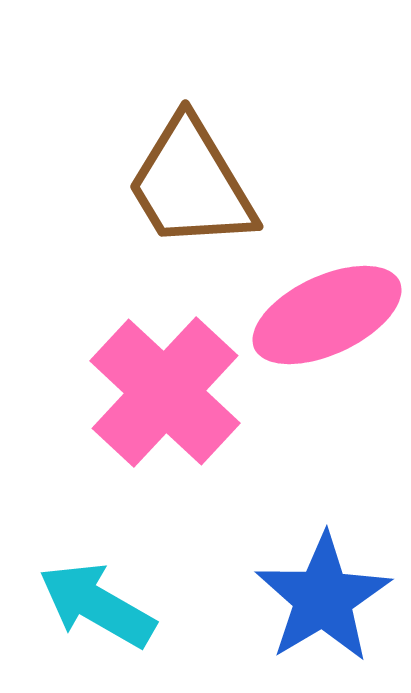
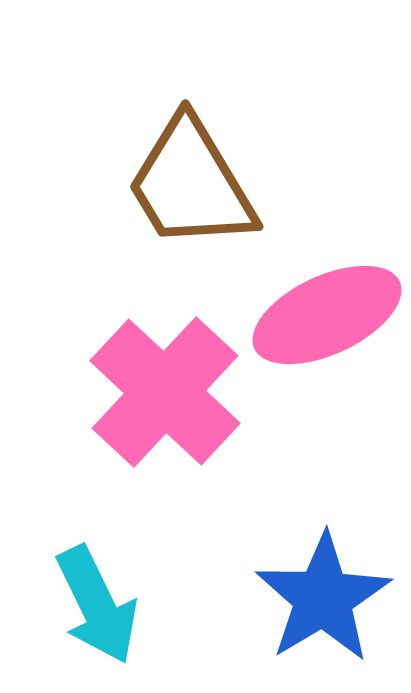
cyan arrow: rotated 146 degrees counterclockwise
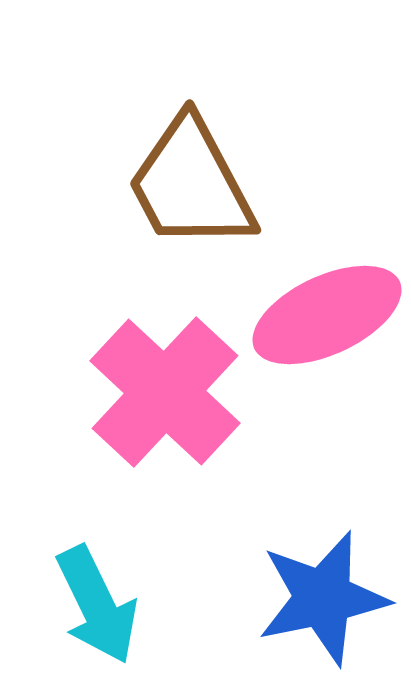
brown trapezoid: rotated 3 degrees clockwise
blue star: rotated 19 degrees clockwise
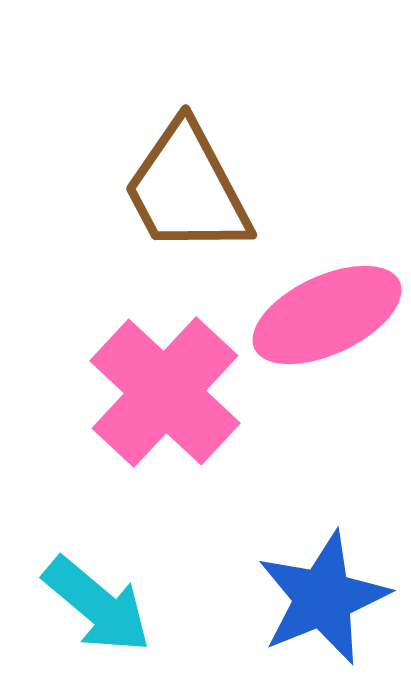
brown trapezoid: moved 4 px left, 5 px down
blue star: rotated 10 degrees counterclockwise
cyan arrow: rotated 24 degrees counterclockwise
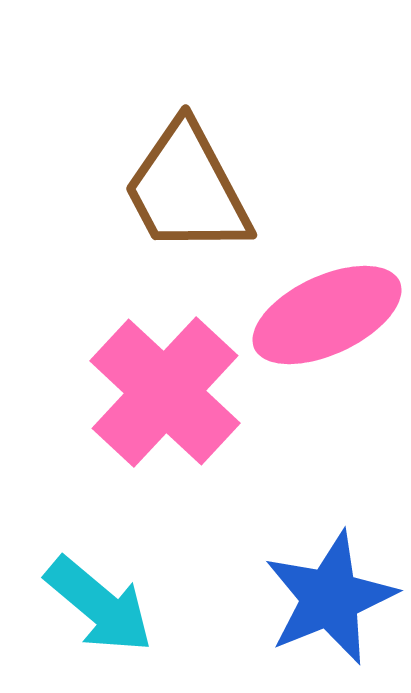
blue star: moved 7 px right
cyan arrow: moved 2 px right
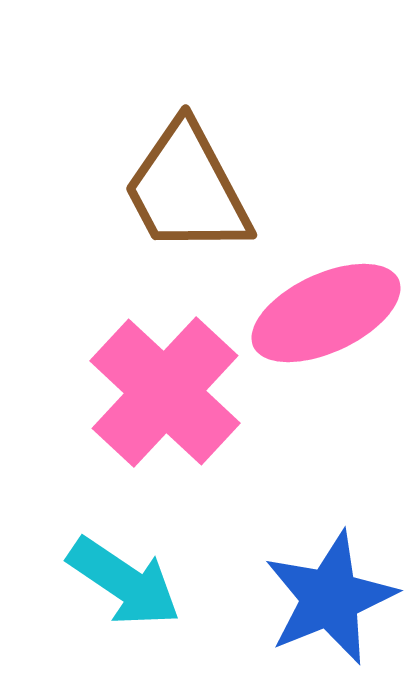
pink ellipse: moved 1 px left, 2 px up
cyan arrow: moved 25 px right, 23 px up; rotated 6 degrees counterclockwise
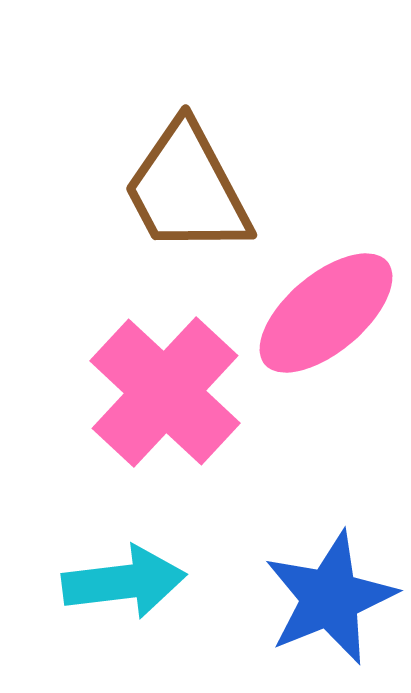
pink ellipse: rotated 15 degrees counterclockwise
cyan arrow: rotated 41 degrees counterclockwise
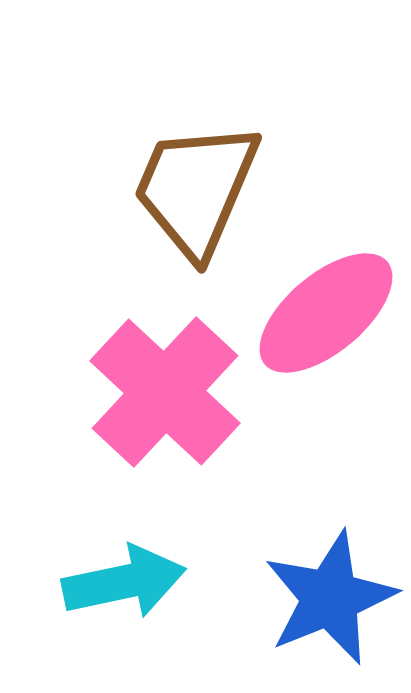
brown trapezoid: moved 9 px right; rotated 51 degrees clockwise
cyan arrow: rotated 5 degrees counterclockwise
